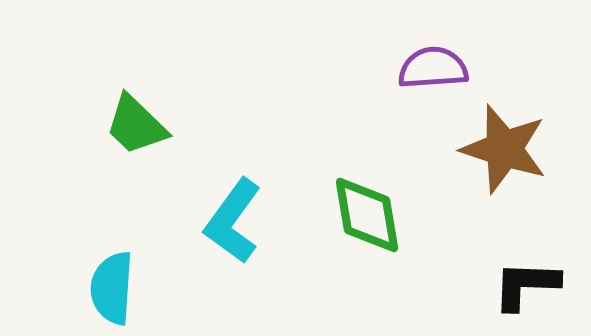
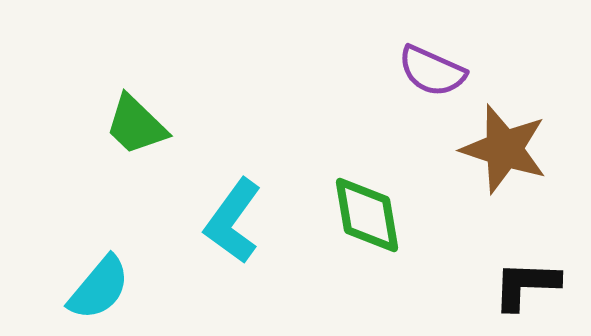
purple semicircle: moved 1 px left, 3 px down; rotated 152 degrees counterclockwise
cyan semicircle: moved 13 px left; rotated 144 degrees counterclockwise
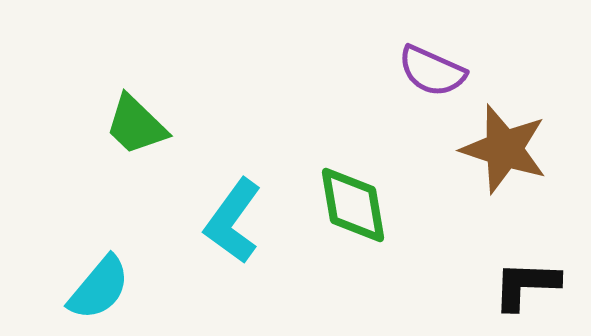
green diamond: moved 14 px left, 10 px up
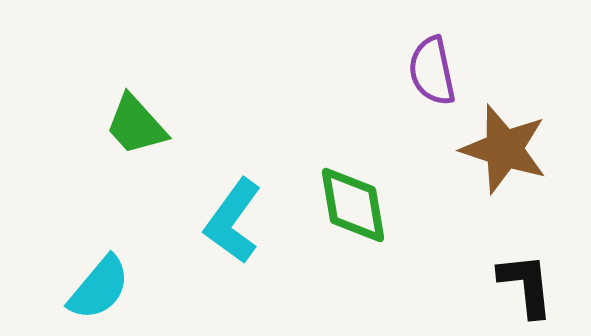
purple semicircle: rotated 54 degrees clockwise
green trapezoid: rotated 4 degrees clockwise
black L-shape: rotated 82 degrees clockwise
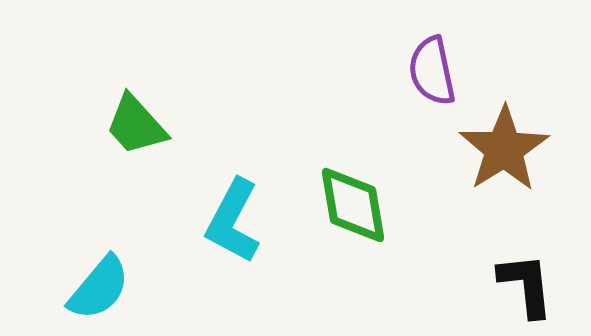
brown star: rotated 22 degrees clockwise
cyan L-shape: rotated 8 degrees counterclockwise
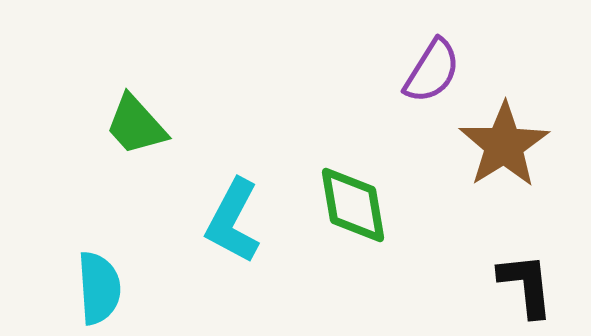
purple semicircle: rotated 136 degrees counterclockwise
brown star: moved 4 px up
cyan semicircle: rotated 44 degrees counterclockwise
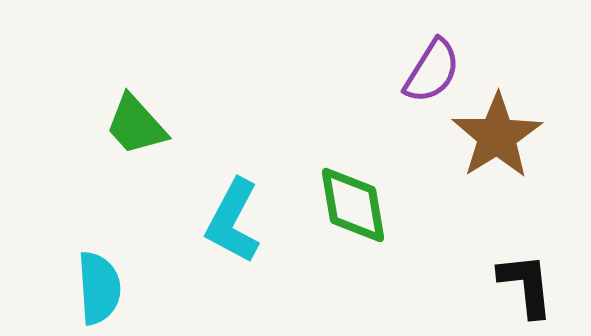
brown star: moved 7 px left, 9 px up
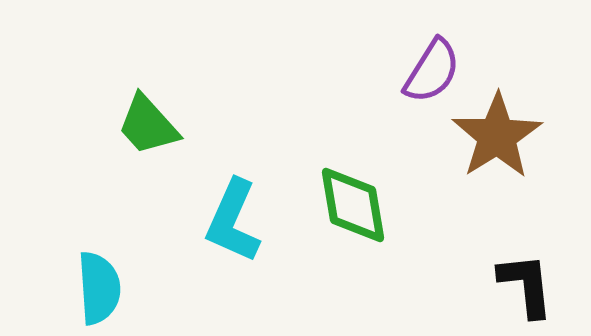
green trapezoid: moved 12 px right
cyan L-shape: rotated 4 degrees counterclockwise
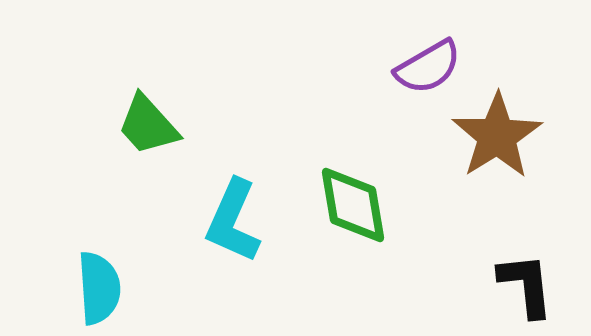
purple semicircle: moved 4 px left, 4 px up; rotated 28 degrees clockwise
